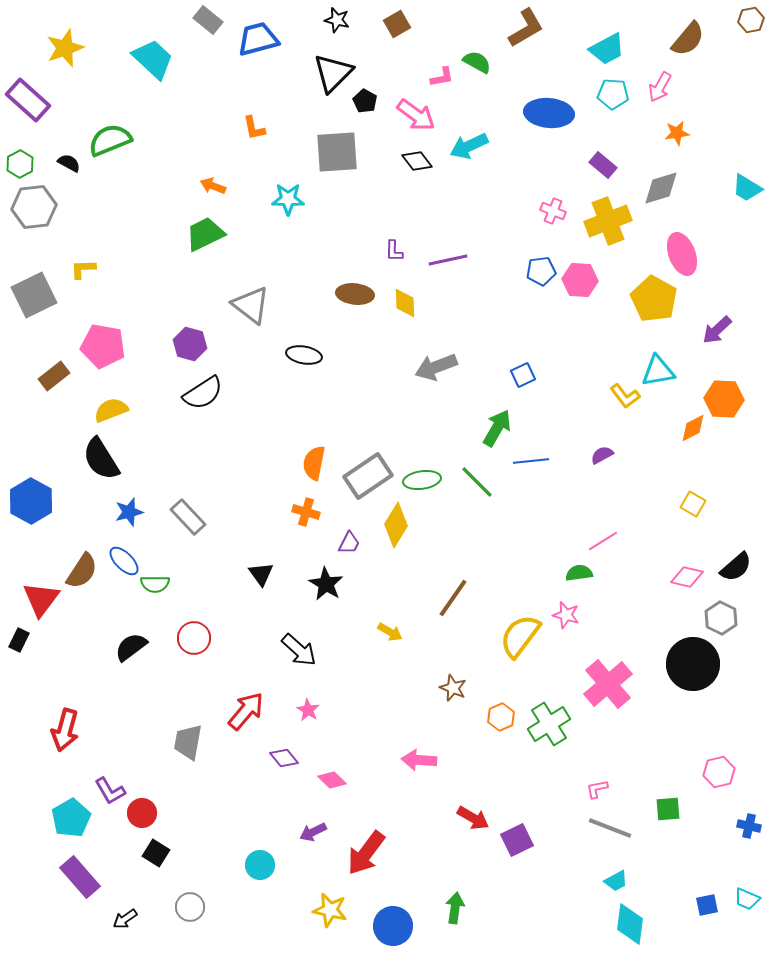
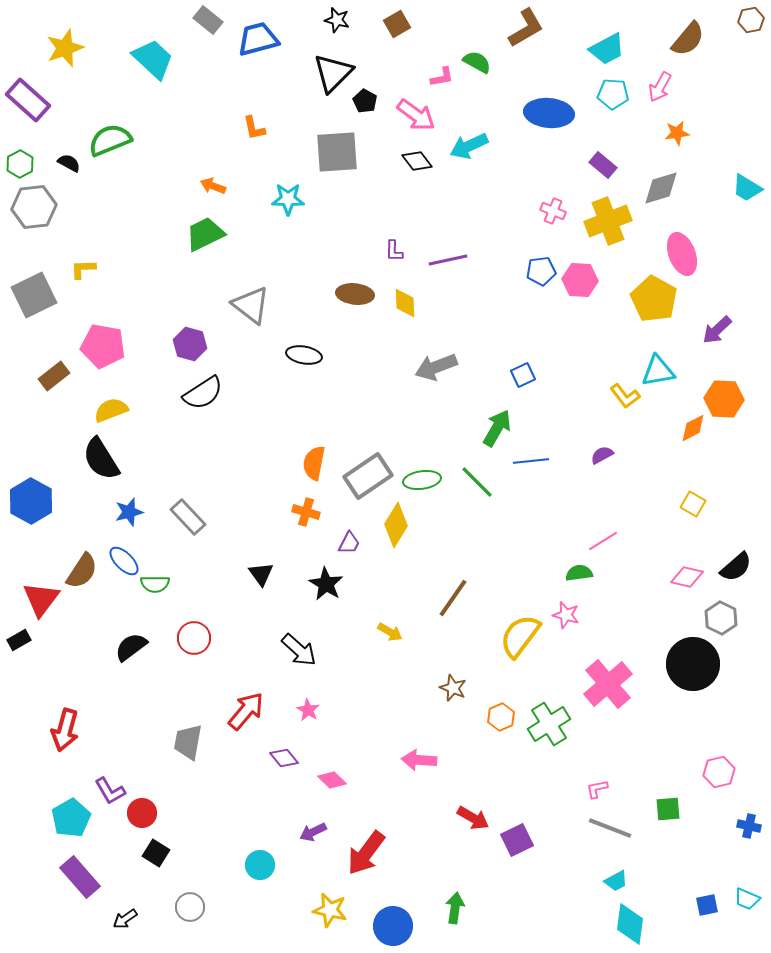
black rectangle at (19, 640): rotated 35 degrees clockwise
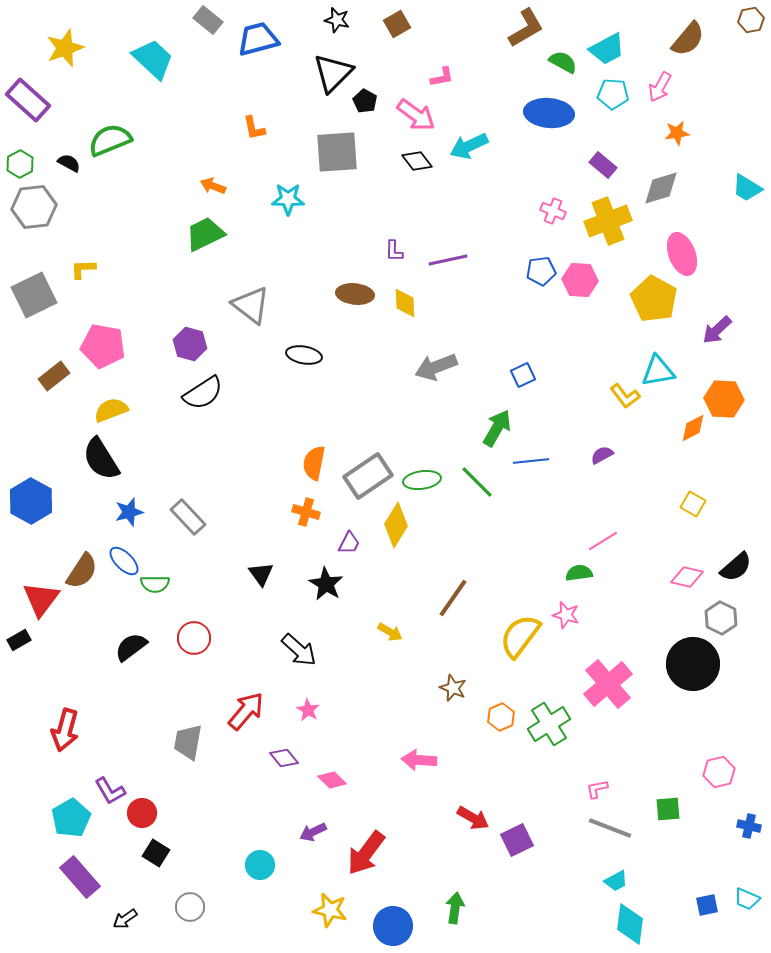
green semicircle at (477, 62): moved 86 px right
